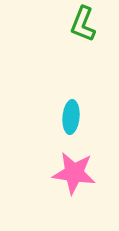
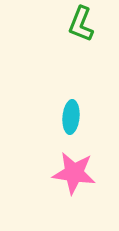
green L-shape: moved 2 px left
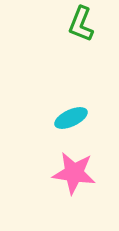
cyan ellipse: moved 1 px down; rotated 60 degrees clockwise
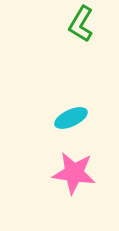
green L-shape: rotated 9 degrees clockwise
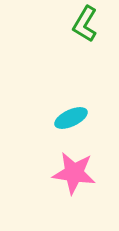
green L-shape: moved 4 px right
